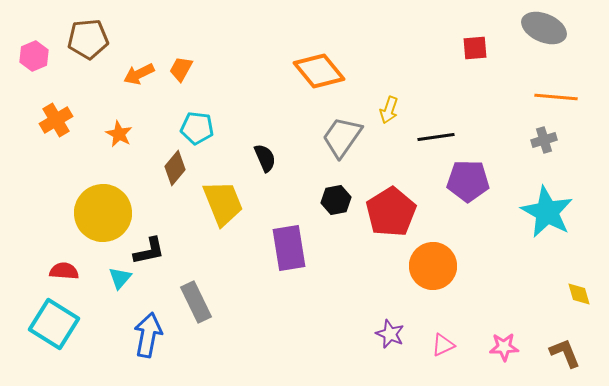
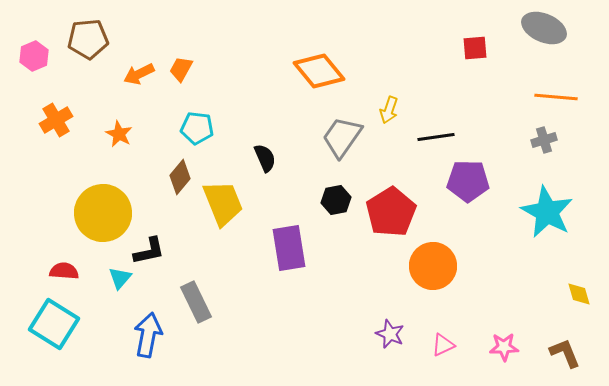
brown diamond: moved 5 px right, 9 px down
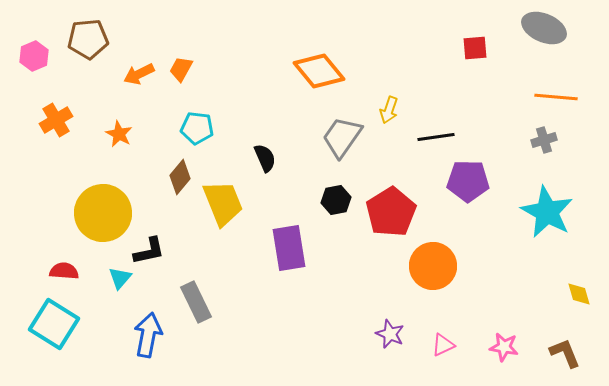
pink star: rotated 12 degrees clockwise
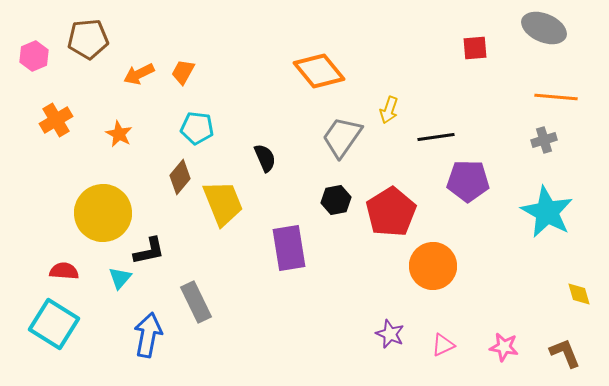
orange trapezoid: moved 2 px right, 3 px down
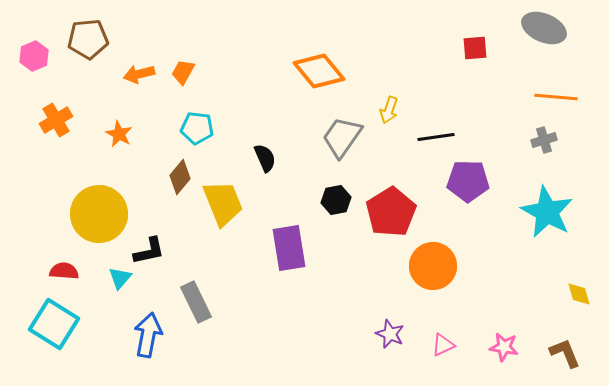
orange arrow: rotated 12 degrees clockwise
yellow circle: moved 4 px left, 1 px down
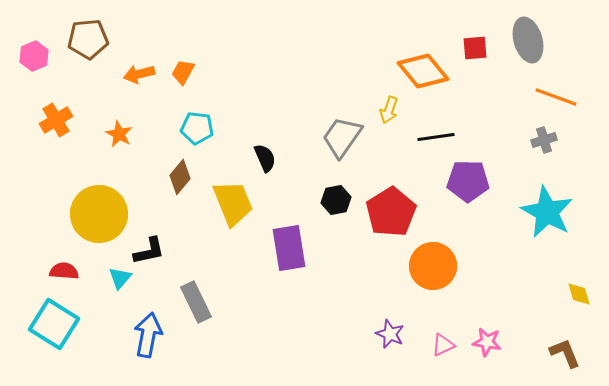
gray ellipse: moved 16 px left, 12 px down; rotated 51 degrees clockwise
orange diamond: moved 104 px right
orange line: rotated 15 degrees clockwise
yellow trapezoid: moved 10 px right
pink star: moved 17 px left, 5 px up
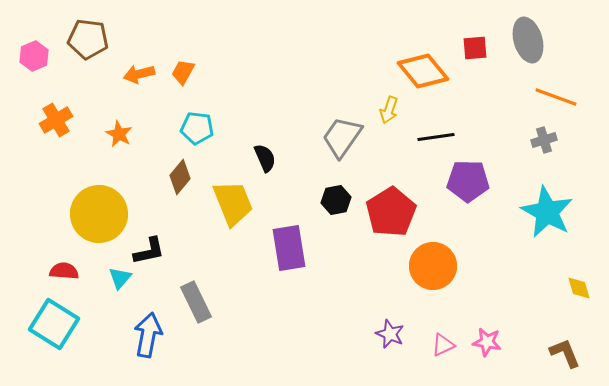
brown pentagon: rotated 12 degrees clockwise
yellow diamond: moved 6 px up
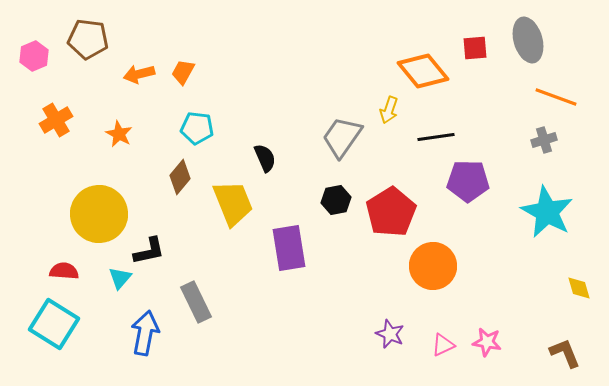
blue arrow: moved 3 px left, 2 px up
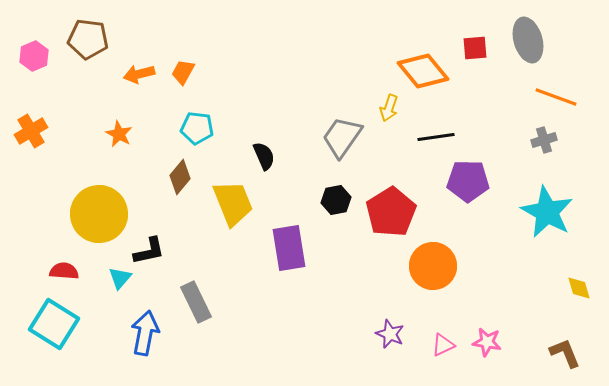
yellow arrow: moved 2 px up
orange cross: moved 25 px left, 11 px down
black semicircle: moved 1 px left, 2 px up
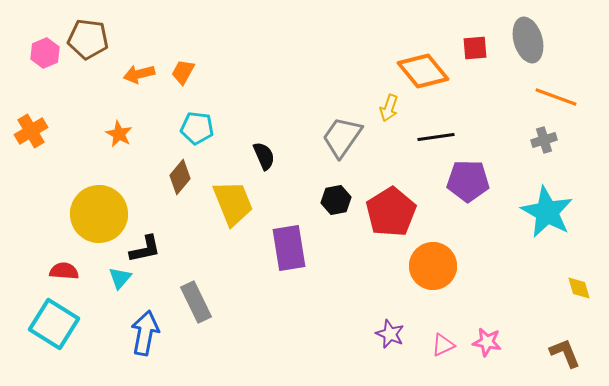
pink hexagon: moved 11 px right, 3 px up
black L-shape: moved 4 px left, 2 px up
